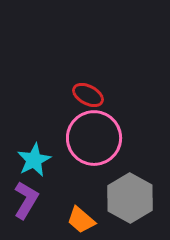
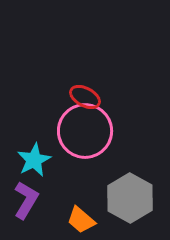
red ellipse: moved 3 px left, 2 px down
pink circle: moved 9 px left, 7 px up
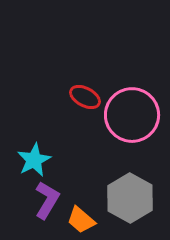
pink circle: moved 47 px right, 16 px up
purple L-shape: moved 21 px right
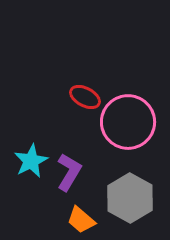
pink circle: moved 4 px left, 7 px down
cyan star: moved 3 px left, 1 px down
purple L-shape: moved 22 px right, 28 px up
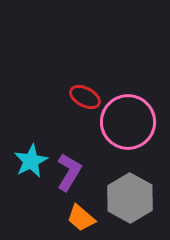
orange trapezoid: moved 2 px up
